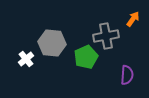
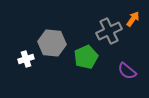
gray cross: moved 3 px right, 5 px up; rotated 15 degrees counterclockwise
white cross: rotated 21 degrees clockwise
purple semicircle: moved 4 px up; rotated 126 degrees clockwise
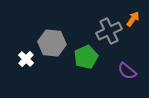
white cross: rotated 28 degrees counterclockwise
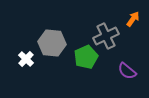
gray cross: moved 3 px left, 5 px down
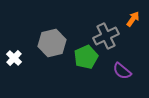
gray hexagon: rotated 20 degrees counterclockwise
white cross: moved 12 px left, 1 px up
purple semicircle: moved 5 px left
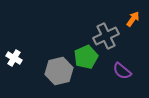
gray hexagon: moved 7 px right, 28 px down
white cross: rotated 14 degrees counterclockwise
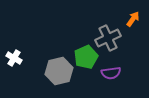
gray cross: moved 2 px right, 2 px down
purple semicircle: moved 11 px left, 2 px down; rotated 48 degrees counterclockwise
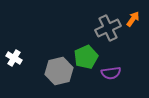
gray cross: moved 10 px up
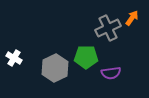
orange arrow: moved 1 px left, 1 px up
green pentagon: rotated 25 degrees clockwise
gray hexagon: moved 4 px left, 3 px up; rotated 12 degrees counterclockwise
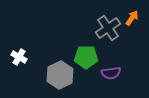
gray cross: rotated 10 degrees counterclockwise
white cross: moved 5 px right, 1 px up
gray hexagon: moved 5 px right, 7 px down
